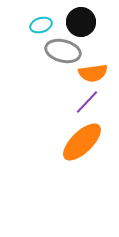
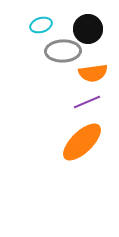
black circle: moved 7 px right, 7 px down
gray ellipse: rotated 16 degrees counterclockwise
purple line: rotated 24 degrees clockwise
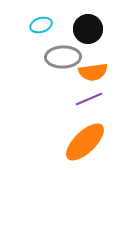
gray ellipse: moved 6 px down
orange semicircle: moved 1 px up
purple line: moved 2 px right, 3 px up
orange ellipse: moved 3 px right
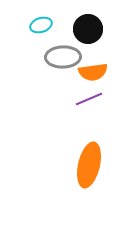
orange ellipse: moved 4 px right, 23 px down; rotated 33 degrees counterclockwise
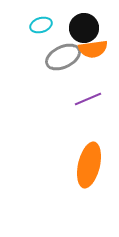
black circle: moved 4 px left, 1 px up
gray ellipse: rotated 24 degrees counterclockwise
orange semicircle: moved 23 px up
purple line: moved 1 px left
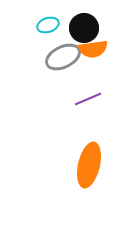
cyan ellipse: moved 7 px right
